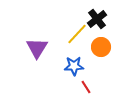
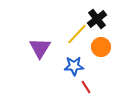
purple triangle: moved 3 px right
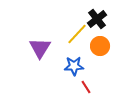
orange circle: moved 1 px left, 1 px up
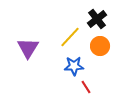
yellow line: moved 7 px left, 3 px down
purple triangle: moved 12 px left
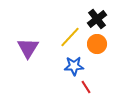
orange circle: moved 3 px left, 2 px up
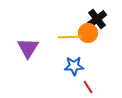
yellow line: rotated 45 degrees clockwise
orange circle: moved 9 px left, 11 px up
red line: moved 2 px right
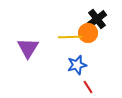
blue star: moved 3 px right, 1 px up; rotated 12 degrees counterclockwise
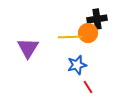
black cross: rotated 30 degrees clockwise
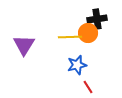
purple triangle: moved 4 px left, 3 px up
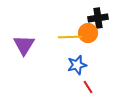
black cross: moved 1 px right, 1 px up
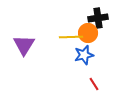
yellow line: moved 1 px right
blue star: moved 7 px right, 10 px up
red line: moved 6 px right, 3 px up
